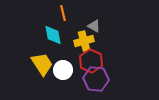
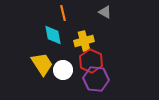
gray triangle: moved 11 px right, 14 px up
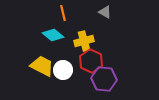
cyan diamond: rotated 40 degrees counterclockwise
yellow trapezoid: moved 2 px down; rotated 30 degrees counterclockwise
purple hexagon: moved 8 px right
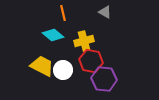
red hexagon: rotated 15 degrees counterclockwise
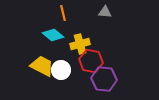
gray triangle: rotated 24 degrees counterclockwise
yellow cross: moved 4 px left, 3 px down
white circle: moved 2 px left
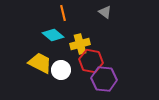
gray triangle: rotated 32 degrees clockwise
yellow trapezoid: moved 2 px left, 3 px up
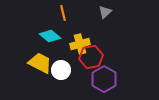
gray triangle: rotated 40 degrees clockwise
cyan diamond: moved 3 px left, 1 px down
red hexagon: moved 4 px up; rotated 20 degrees counterclockwise
purple hexagon: rotated 25 degrees clockwise
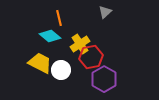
orange line: moved 4 px left, 5 px down
yellow cross: rotated 18 degrees counterclockwise
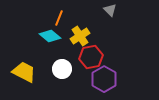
gray triangle: moved 5 px right, 2 px up; rotated 32 degrees counterclockwise
orange line: rotated 35 degrees clockwise
yellow cross: moved 8 px up
yellow trapezoid: moved 16 px left, 9 px down
white circle: moved 1 px right, 1 px up
